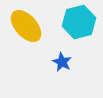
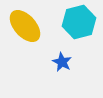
yellow ellipse: moved 1 px left
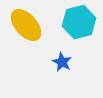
yellow ellipse: moved 1 px right, 1 px up
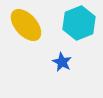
cyan hexagon: moved 1 px down; rotated 8 degrees counterclockwise
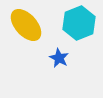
blue star: moved 3 px left, 4 px up
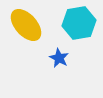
cyan hexagon: rotated 12 degrees clockwise
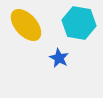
cyan hexagon: rotated 20 degrees clockwise
